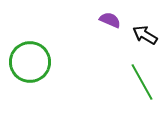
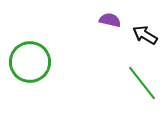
purple semicircle: rotated 10 degrees counterclockwise
green line: moved 1 px down; rotated 9 degrees counterclockwise
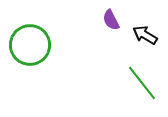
purple semicircle: moved 1 px right; rotated 130 degrees counterclockwise
green circle: moved 17 px up
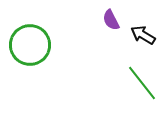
black arrow: moved 2 px left
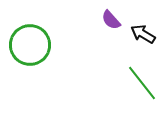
purple semicircle: rotated 15 degrees counterclockwise
black arrow: moved 1 px up
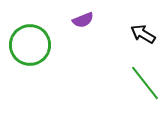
purple semicircle: moved 28 px left; rotated 70 degrees counterclockwise
green line: moved 3 px right
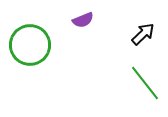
black arrow: rotated 105 degrees clockwise
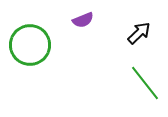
black arrow: moved 4 px left, 1 px up
